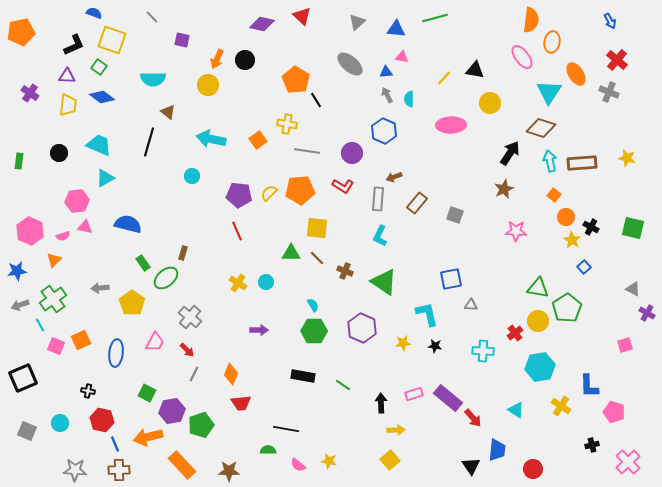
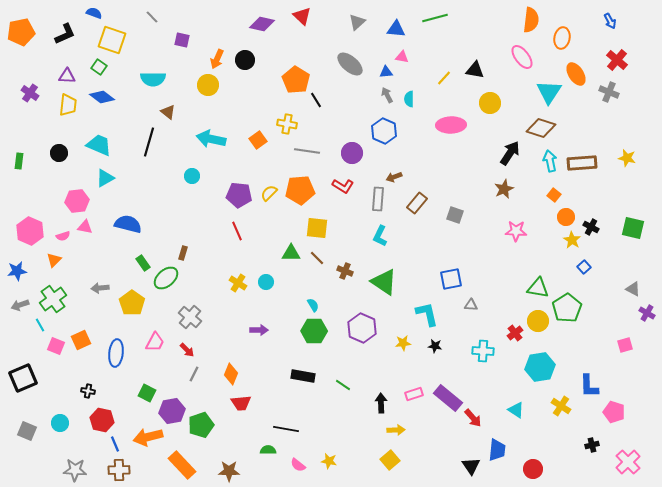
orange ellipse at (552, 42): moved 10 px right, 4 px up
black L-shape at (74, 45): moved 9 px left, 11 px up
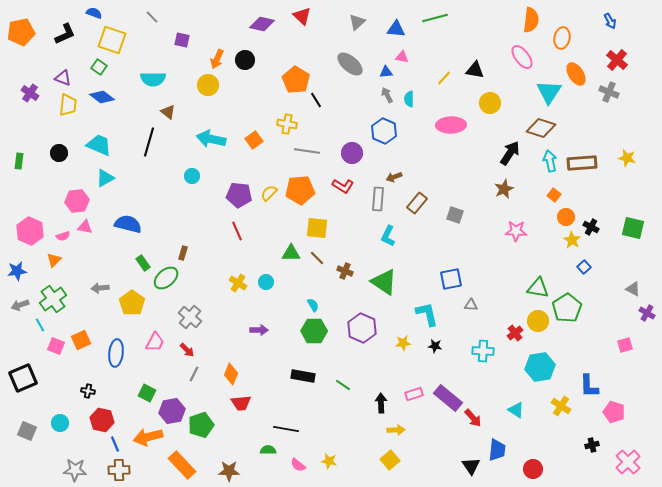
purple triangle at (67, 76): moved 4 px left, 2 px down; rotated 18 degrees clockwise
orange square at (258, 140): moved 4 px left
cyan L-shape at (380, 236): moved 8 px right
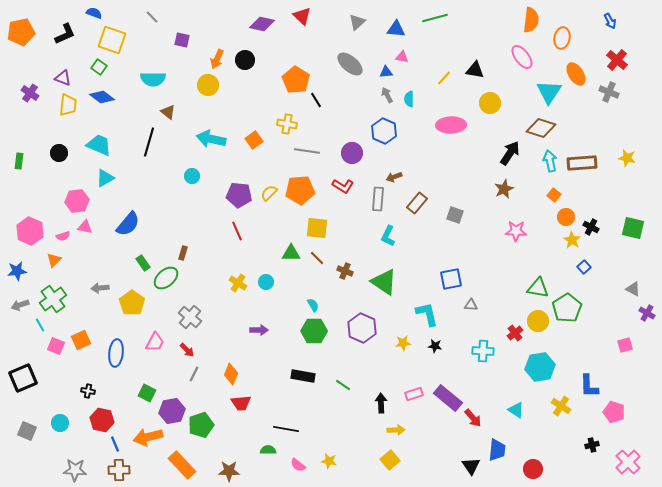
blue semicircle at (128, 224): rotated 116 degrees clockwise
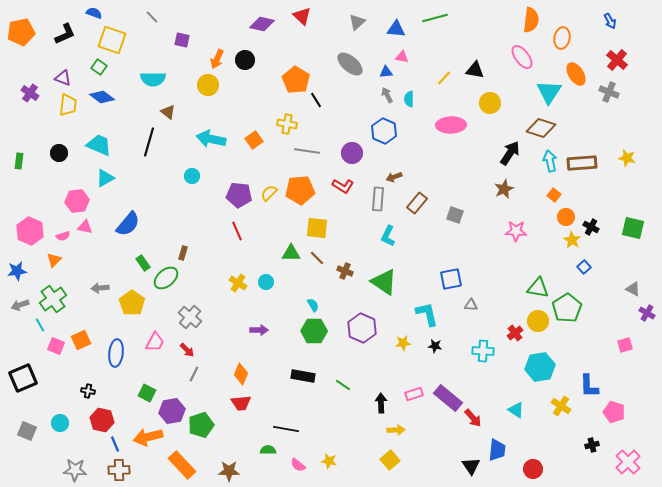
orange diamond at (231, 374): moved 10 px right
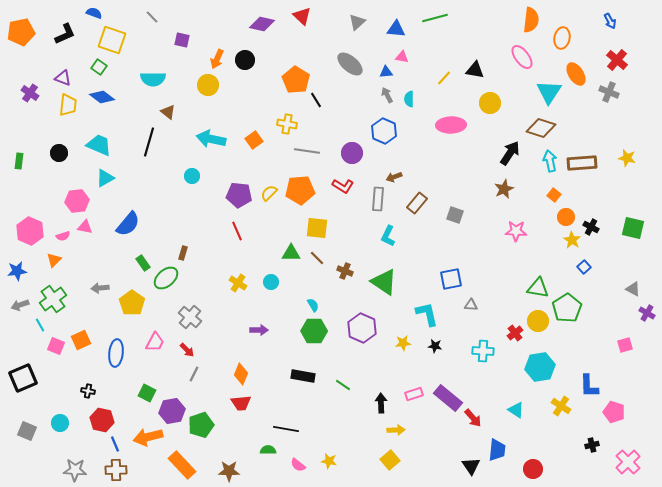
cyan circle at (266, 282): moved 5 px right
brown cross at (119, 470): moved 3 px left
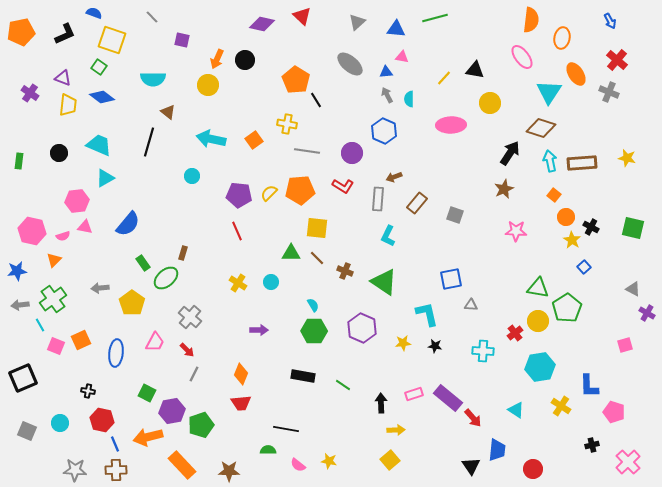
pink hexagon at (30, 231): moved 2 px right; rotated 12 degrees counterclockwise
gray arrow at (20, 305): rotated 12 degrees clockwise
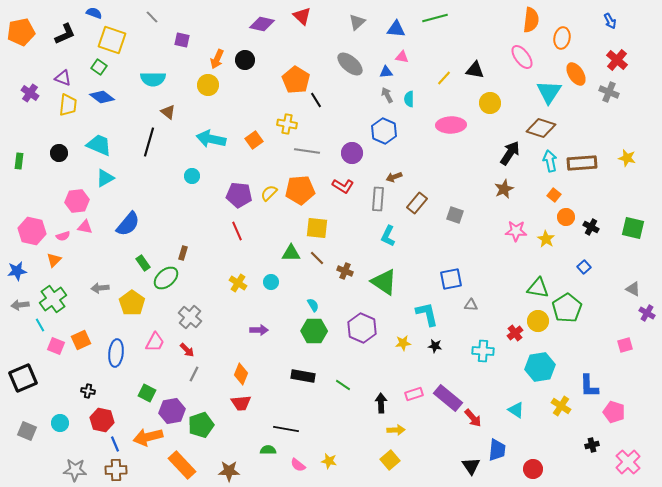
yellow star at (572, 240): moved 26 px left, 1 px up
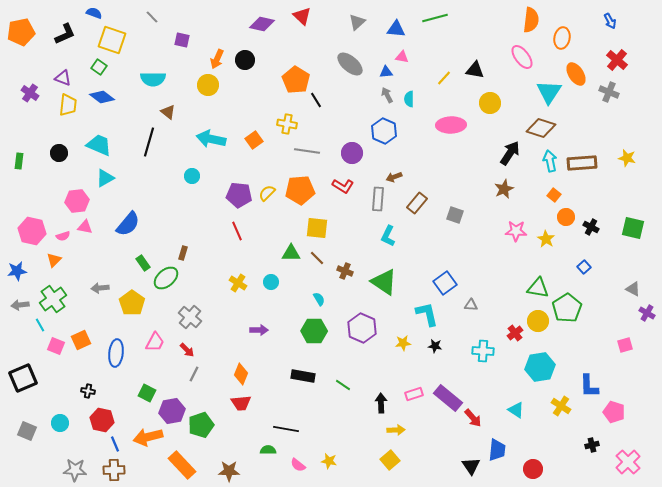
yellow semicircle at (269, 193): moved 2 px left
blue square at (451, 279): moved 6 px left, 4 px down; rotated 25 degrees counterclockwise
cyan semicircle at (313, 305): moved 6 px right, 6 px up
brown cross at (116, 470): moved 2 px left
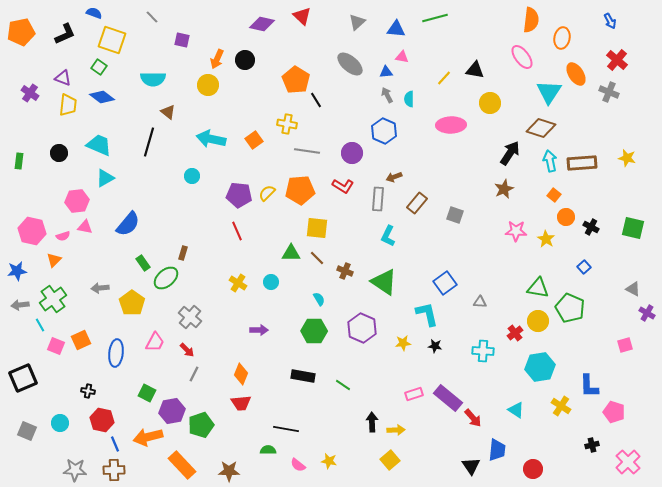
gray triangle at (471, 305): moved 9 px right, 3 px up
green pentagon at (567, 308): moved 3 px right; rotated 16 degrees counterclockwise
black arrow at (381, 403): moved 9 px left, 19 px down
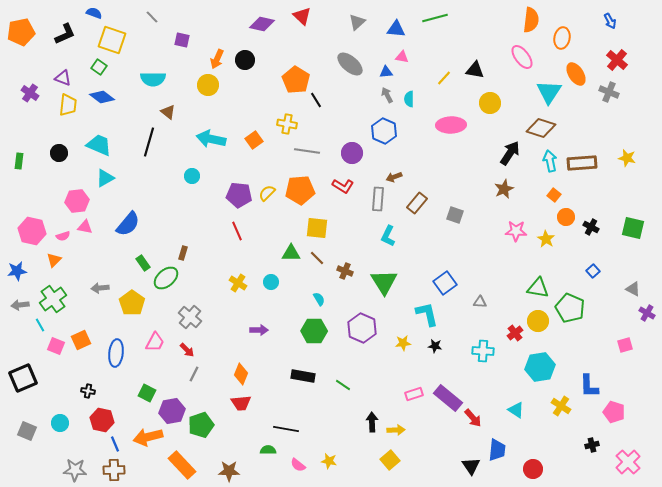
blue square at (584, 267): moved 9 px right, 4 px down
green triangle at (384, 282): rotated 24 degrees clockwise
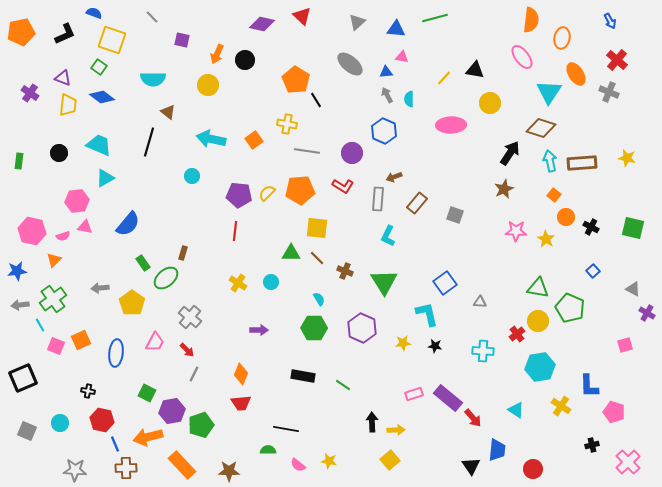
orange arrow at (217, 59): moved 5 px up
red line at (237, 231): moved 2 px left; rotated 30 degrees clockwise
green hexagon at (314, 331): moved 3 px up
red cross at (515, 333): moved 2 px right, 1 px down
brown cross at (114, 470): moved 12 px right, 2 px up
